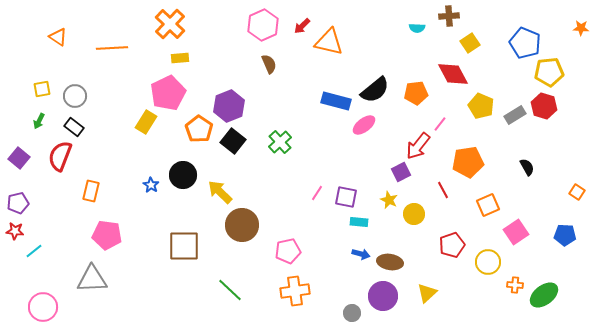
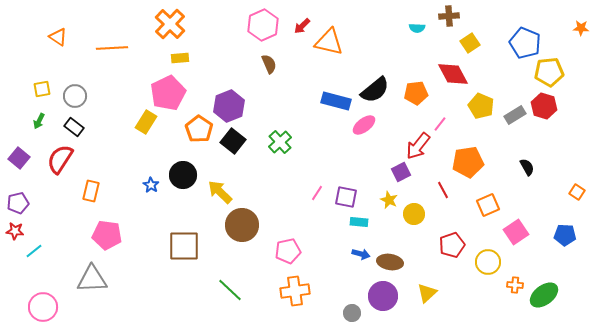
red semicircle at (60, 156): moved 3 px down; rotated 12 degrees clockwise
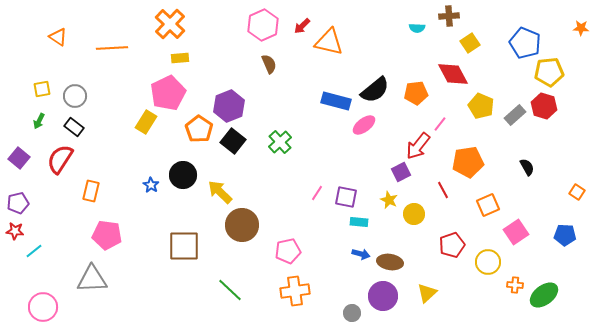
gray rectangle at (515, 115): rotated 10 degrees counterclockwise
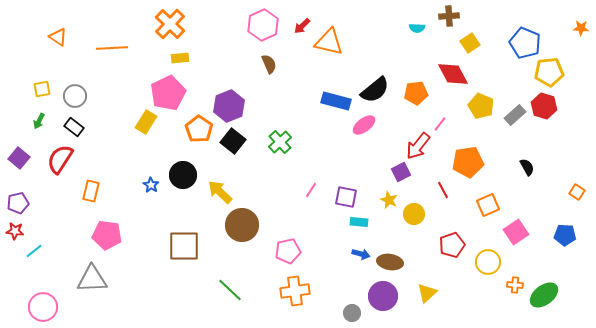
pink line at (317, 193): moved 6 px left, 3 px up
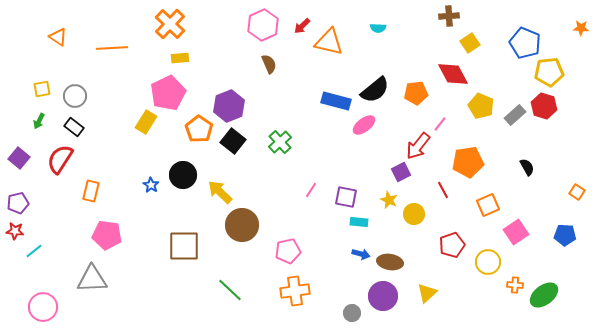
cyan semicircle at (417, 28): moved 39 px left
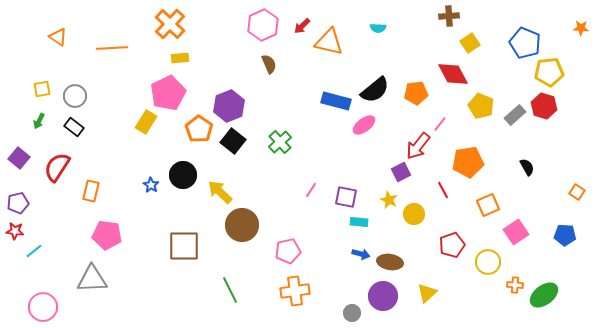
red semicircle at (60, 159): moved 3 px left, 8 px down
green line at (230, 290): rotated 20 degrees clockwise
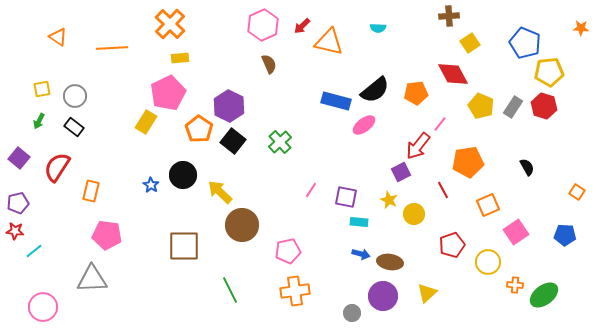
purple hexagon at (229, 106): rotated 12 degrees counterclockwise
gray rectangle at (515, 115): moved 2 px left, 8 px up; rotated 15 degrees counterclockwise
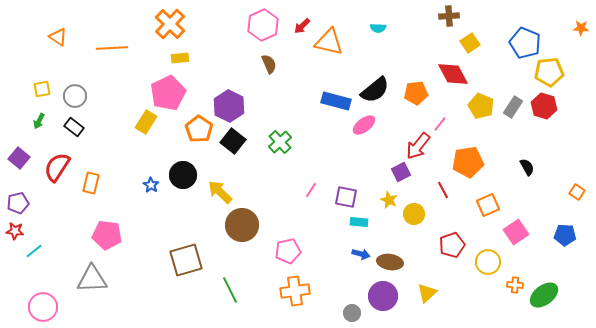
orange rectangle at (91, 191): moved 8 px up
brown square at (184, 246): moved 2 px right, 14 px down; rotated 16 degrees counterclockwise
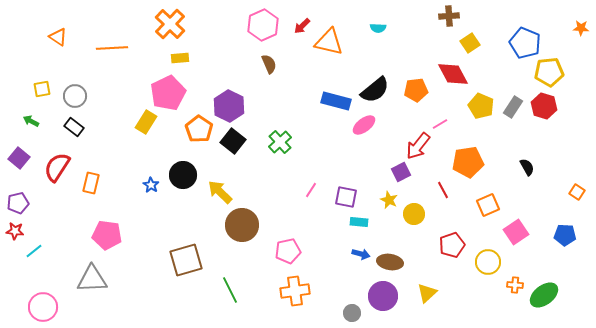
orange pentagon at (416, 93): moved 3 px up
green arrow at (39, 121): moved 8 px left; rotated 91 degrees clockwise
pink line at (440, 124): rotated 21 degrees clockwise
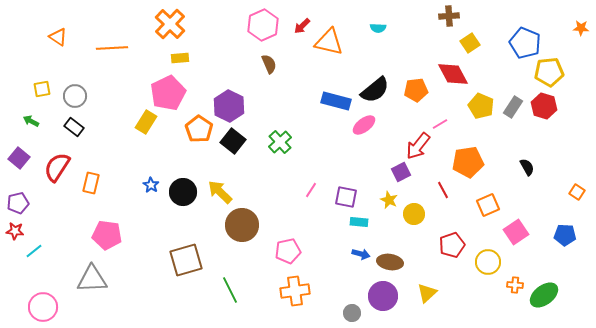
black circle at (183, 175): moved 17 px down
